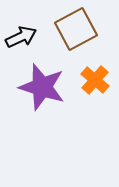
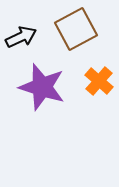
orange cross: moved 4 px right, 1 px down
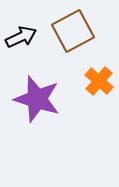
brown square: moved 3 px left, 2 px down
purple star: moved 5 px left, 12 px down
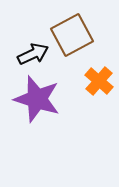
brown square: moved 1 px left, 4 px down
black arrow: moved 12 px right, 17 px down
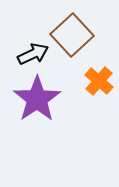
brown square: rotated 15 degrees counterclockwise
purple star: rotated 21 degrees clockwise
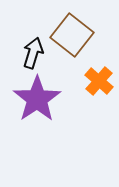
brown square: rotated 9 degrees counterclockwise
black arrow: moved 1 px up; rotated 48 degrees counterclockwise
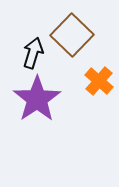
brown square: rotated 6 degrees clockwise
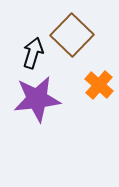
orange cross: moved 4 px down
purple star: rotated 27 degrees clockwise
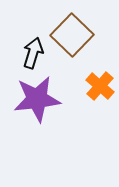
orange cross: moved 1 px right, 1 px down
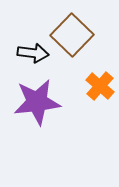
black arrow: rotated 80 degrees clockwise
purple star: moved 3 px down
